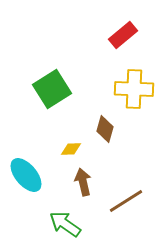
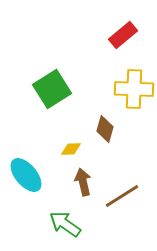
brown line: moved 4 px left, 5 px up
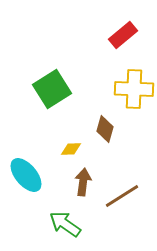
brown arrow: rotated 20 degrees clockwise
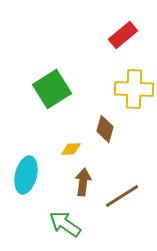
cyan ellipse: rotated 54 degrees clockwise
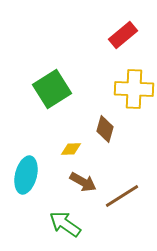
brown arrow: rotated 112 degrees clockwise
